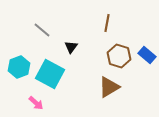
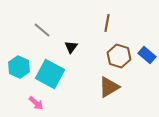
cyan hexagon: rotated 15 degrees counterclockwise
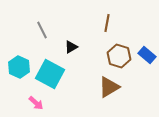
gray line: rotated 24 degrees clockwise
black triangle: rotated 24 degrees clockwise
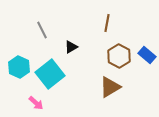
brown hexagon: rotated 10 degrees clockwise
cyan square: rotated 24 degrees clockwise
brown triangle: moved 1 px right
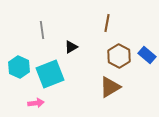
gray line: rotated 18 degrees clockwise
cyan square: rotated 16 degrees clockwise
pink arrow: rotated 49 degrees counterclockwise
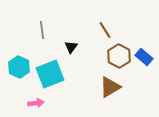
brown line: moved 2 px left, 7 px down; rotated 42 degrees counterclockwise
black triangle: rotated 24 degrees counterclockwise
blue rectangle: moved 3 px left, 2 px down
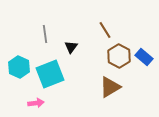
gray line: moved 3 px right, 4 px down
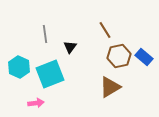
black triangle: moved 1 px left
brown hexagon: rotated 20 degrees clockwise
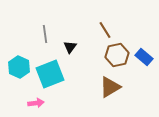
brown hexagon: moved 2 px left, 1 px up
